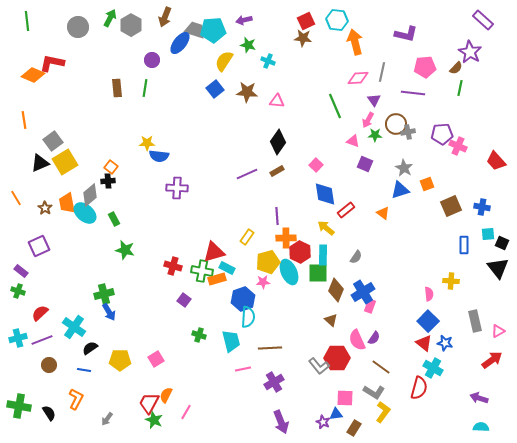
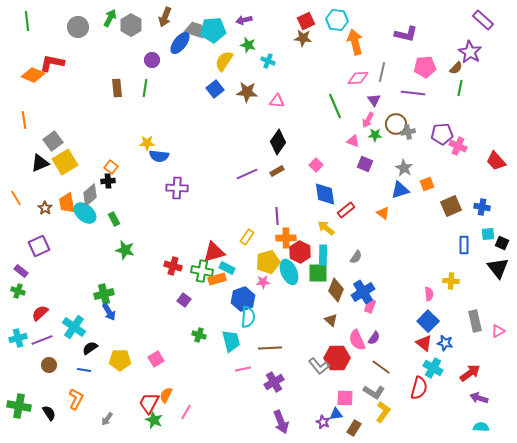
red arrow at (492, 360): moved 22 px left, 13 px down
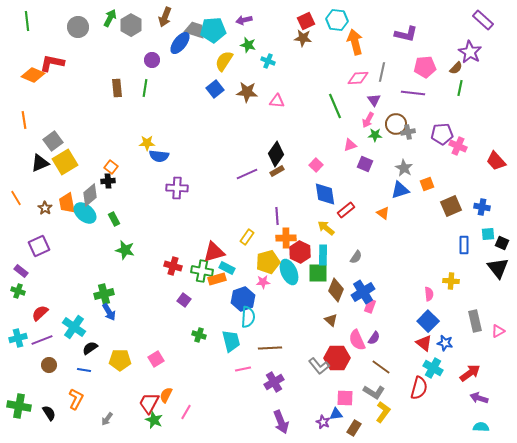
pink triangle at (353, 141): moved 3 px left, 4 px down; rotated 40 degrees counterclockwise
black diamond at (278, 142): moved 2 px left, 12 px down
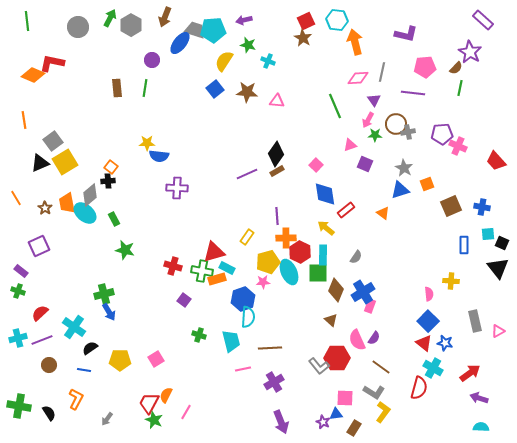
brown star at (303, 38): rotated 24 degrees clockwise
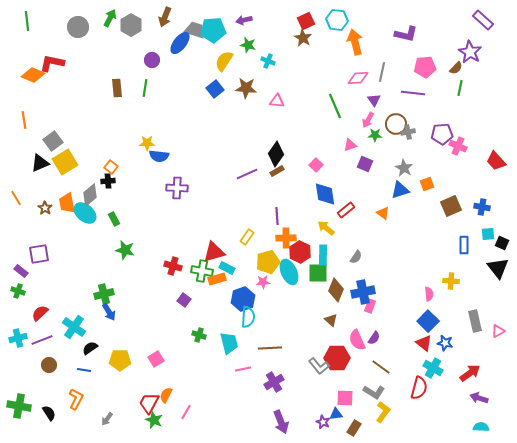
brown star at (247, 92): moved 1 px left, 4 px up
purple square at (39, 246): moved 8 px down; rotated 15 degrees clockwise
blue cross at (363, 292): rotated 20 degrees clockwise
cyan trapezoid at (231, 341): moved 2 px left, 2 px down
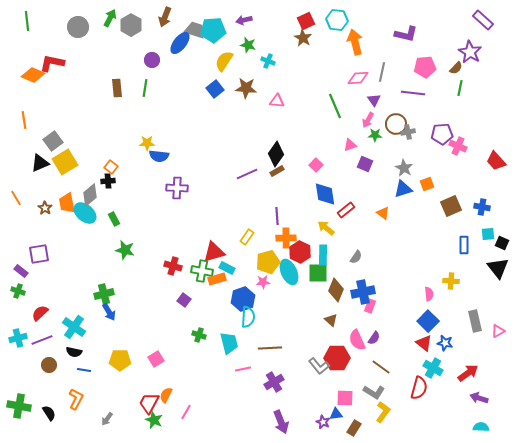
blue triangle at (400, 190): moved 3 px right, 1 px up
black semicircle at (90, 348): moved 16 px left, 4 px down; rotated 133 degrees counterclockwise
red arrow at (470, 373): moved 2 px left
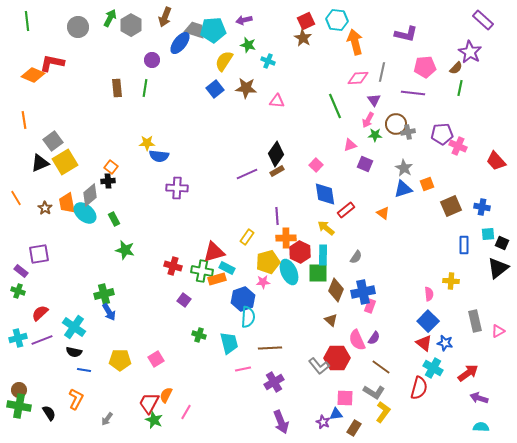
black triangle at (498, 268): rotated 30 degrees clockwise
brown circle at (49, 365): moved 30 px left, 25 px down
